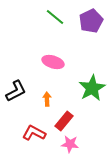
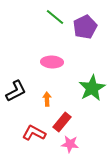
purple pentagon: moved 6 px left, 6 px down
pink ellipse: moved 1 px left; rotated 15 degrees counterclockwise
red rectangle: moved 2 px left, 1 px down
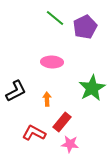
green line: moved 1 px down
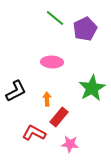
purple pentagon: moved 2 px down
red rectangle: moved 3 px left, 5 px up
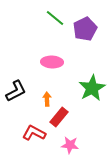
pink star: moved 1 px down
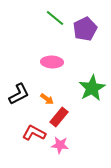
black L-shape: moved 3 px right, 3 px down
orange arrow: rotated 128 degrees clockwise
pink star: moved 10 px left
